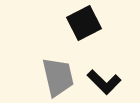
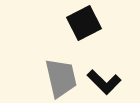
gray trapezoid: moved 3 px right, 1 px down
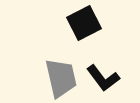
black L-shape: moved 1 px left, 4 px up; rotated 8 degrees clockwise
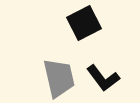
gray trapezoid: moved 2 px left
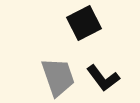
gray trapezoid: moved 1 px left, 1 px up; rotated 6 degrees counterclockwise
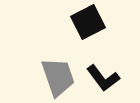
black square: moved 4 px right, 1 px up
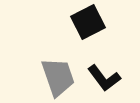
black L-shape: moved 1 px right
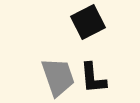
black L-shape: moved 11 px left; rotated 32 degrees clockwise
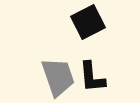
black L-shape: moved 1 px left, 1 px up
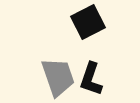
black L-shape: moved 1 px left, 2 px down; rotated 24 degrees clockwise
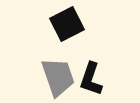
black square: moved 21 px left, 2 px down
